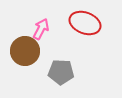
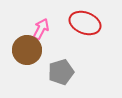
brown circle: moved 2 px right, 1 px up
gray pentagon: rotated 20 degrees counterclockwise
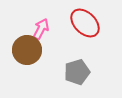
red ellipse: rotated 24 degrees clockwise
gray pentagon: moved 16 px right
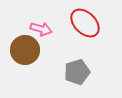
pink arrow: rotated 80 degrees clockwise
brown circle: moved 2 px left
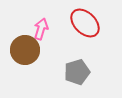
pink arrow: rotated 90 degrees counterclockwise
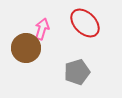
pink arrow: moved 1 px right
brown circle: moved 1 px right, 2 px up
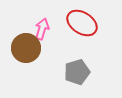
red ellipse: moved 3 px left; rotated 12 degrees counterclockwise
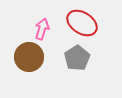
brown circle: moved 3 px right, 9 px down
gray pentagon: moved 14 px up; rotated 15 degrees counterclockwise
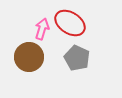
red ellipse: moved 12 px left
gray pentagon: rotated 15 degrees counterclockwise
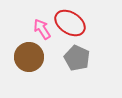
pink arrow: rotated 50 degrees counterclockwise
